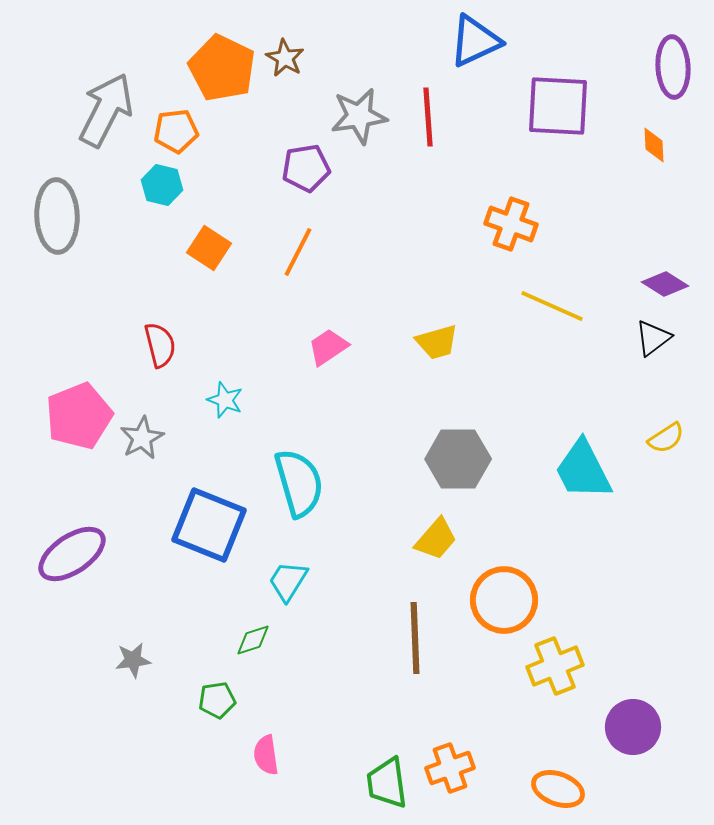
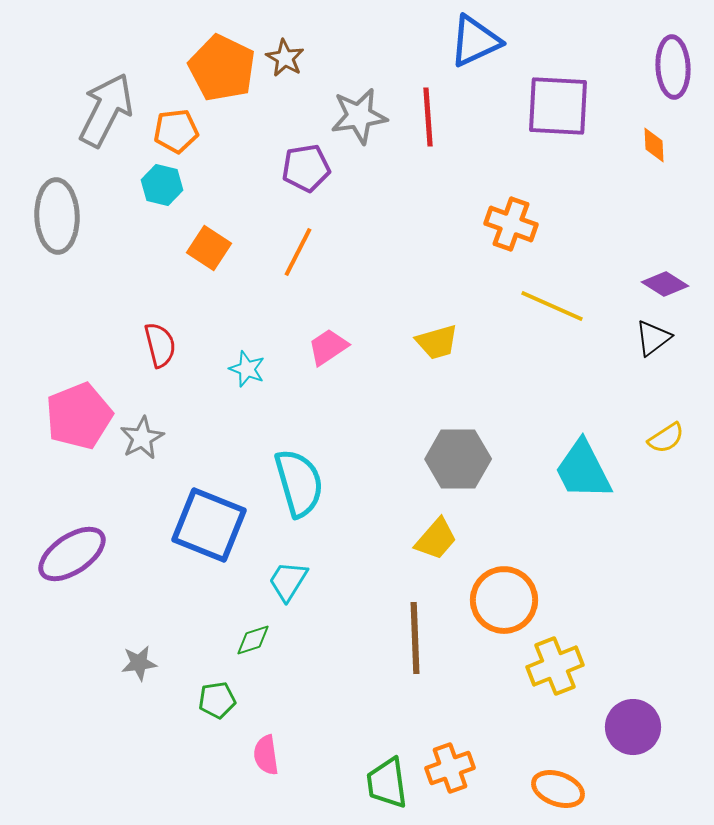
cyan star at (225, 400): moved 22 px right, 31 px up
gray star at (133, 660): moved 6 px right, 3 px down
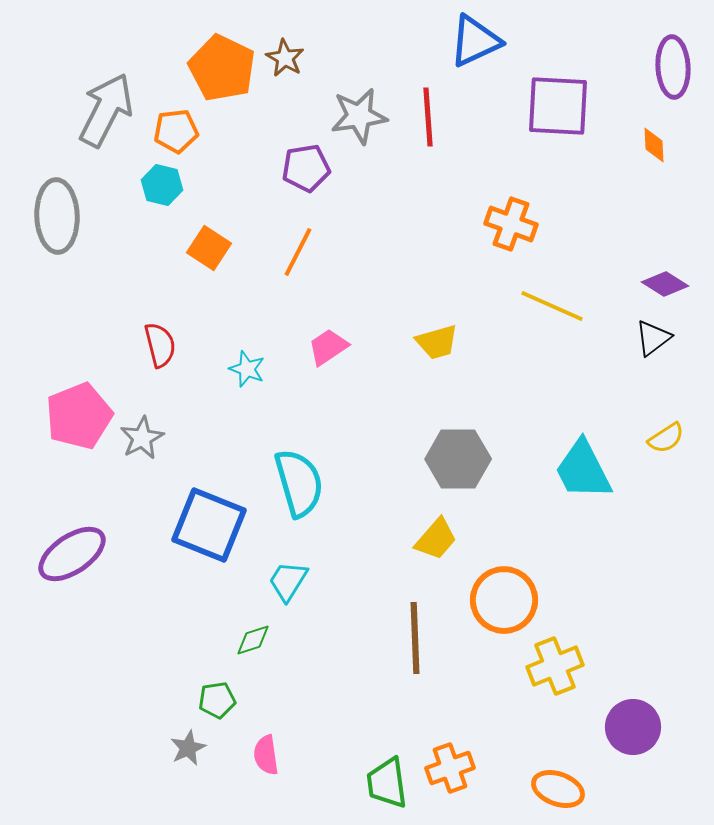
gray star at (139, 663): moved 49 px right, 85 px down; rotated 18 degrees counterclockwise
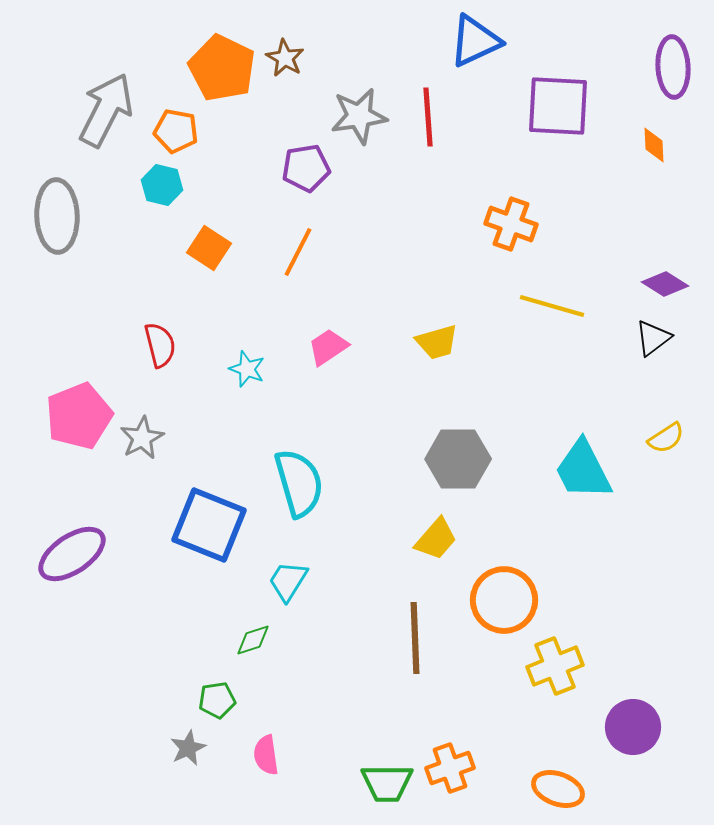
orange pentagon at (176, 131): rotated 18 degrees clockwise
yellow line at (552, 306): rotated 8 degrees counterclockwise
green trapezoid at (387, 783): rotated 82 degrees counterclockwise
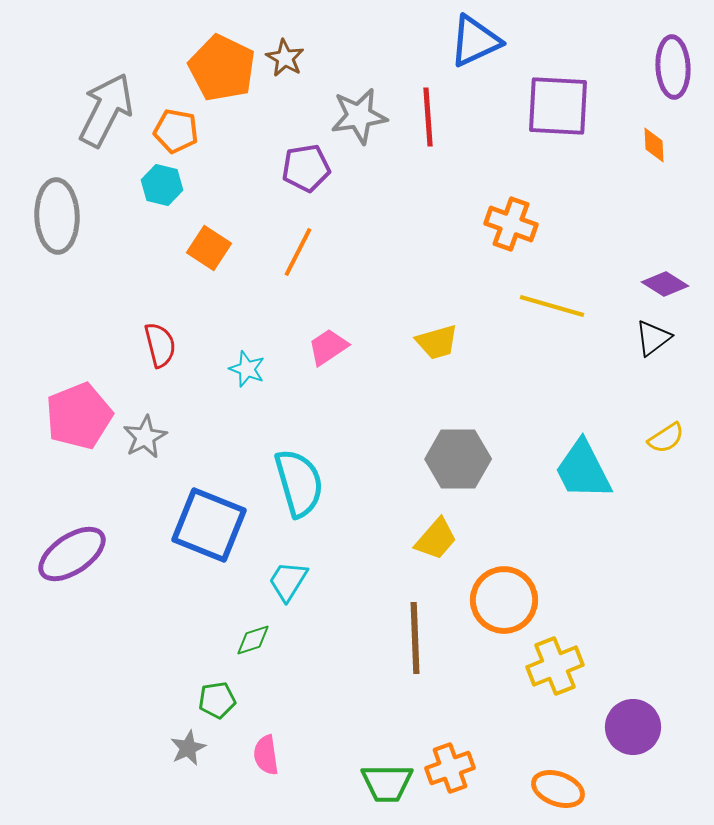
gray star at (142, 438): moved 3 px right, 1 px up
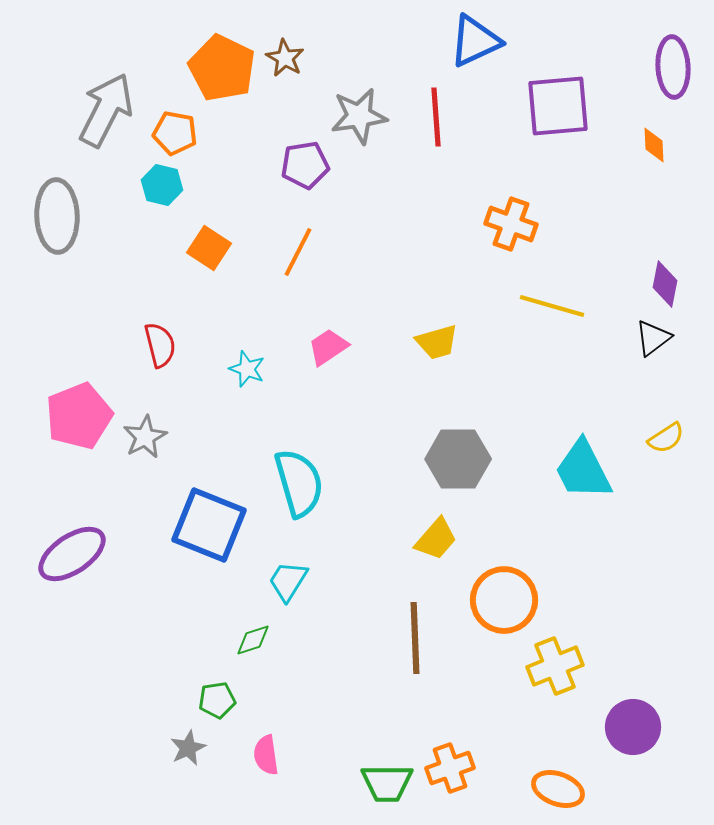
purple square at (558, 106): rotated 8 degrees counterclockwise
red line at (428, 117): moved 8 px right
orange pentagon at (176, 131): moved 1 px left, 2 px down
purple pentagon at (306, 168): moved 1 px left, 3 px up
purple diamond at (665, 284): rotated 69 degrees clockwise
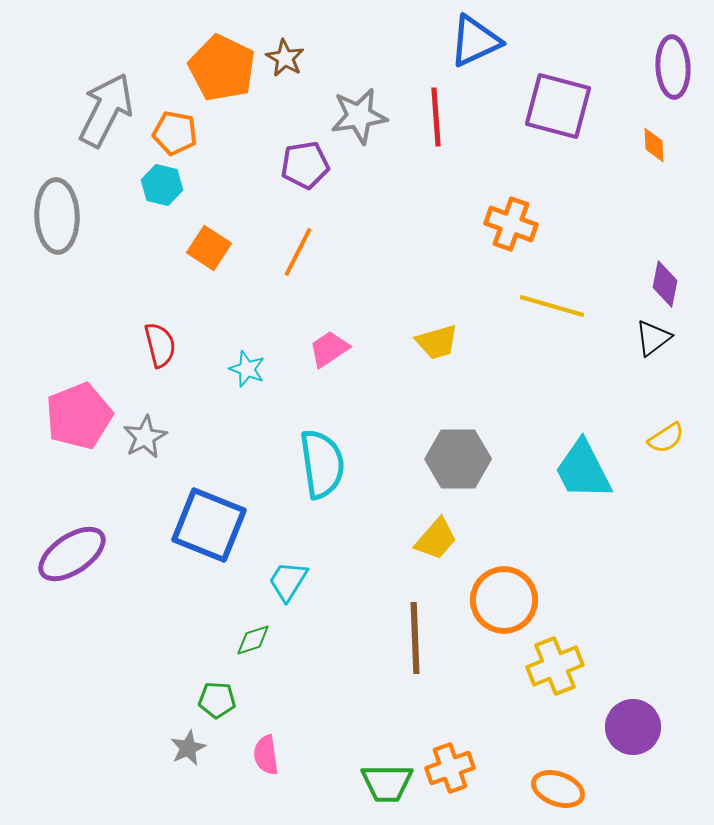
purple square at (558, 106): rotated 20 degrees clockwise
pink trapezoid at (328, 347): moved 1 px right, 2 px down
cyan semicircle at (299, 483): moved 23 px right, 19 px up; rotated 8 degrees clockwise
green pentagon at (217, 700): rotated 12 degrees clockwise
